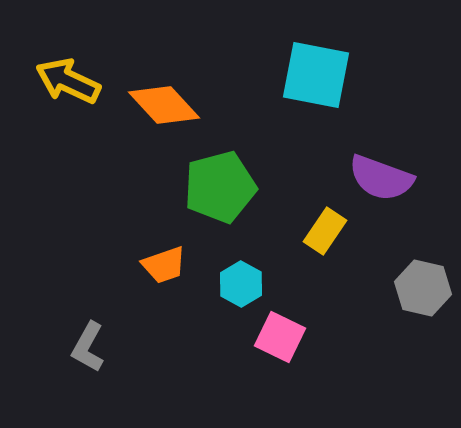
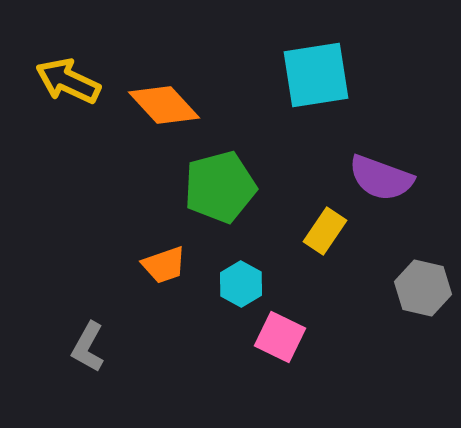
cyan square: rotated 20 degrees counterclockwise
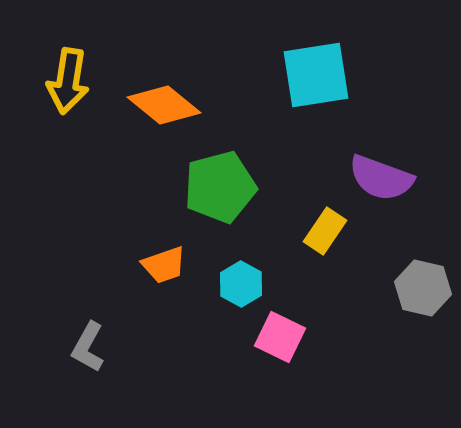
yellow arrow: rotated 106 degrees counterclockwise
orange diamond: rotated 8 degrees counterclockwise
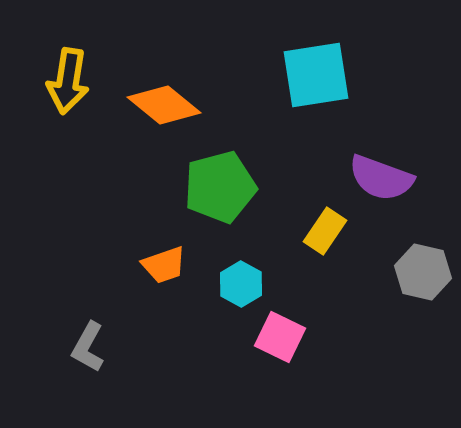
gray hexagon: moved 16 px up
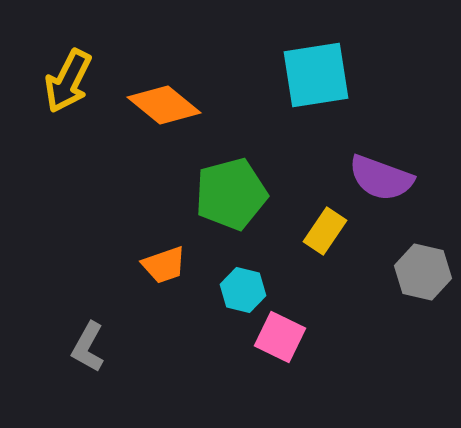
yellow arrow: rotated 18 degrees clockwise
green pentagon: moved 11 px right, 7 px down
cyan hexagon: moved 2 px right, 6 px down; rotated 15 degrees counterclockwise
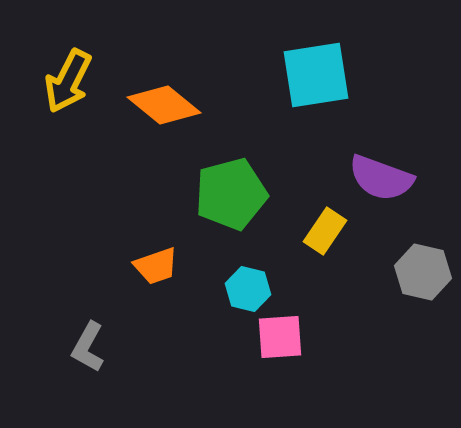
orange trapezoid: moved 8 px left, 1 px down
cyan hexagon: moved 5 px right, 1 px up
pink square: rotated 30 degrees counterclockwise
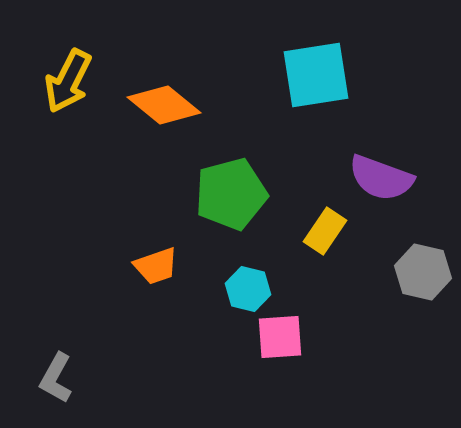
gray L-shape: moved 32 px left, 31 px down
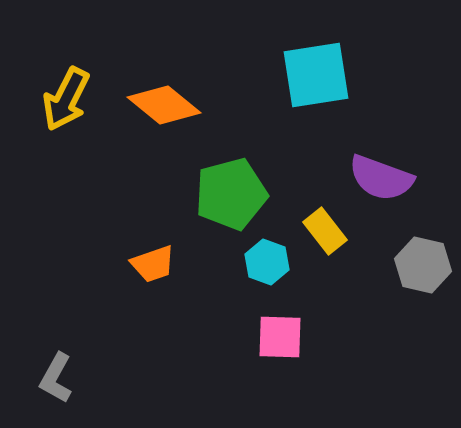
yellow arrow: moved 2 px left, 18 px down
yellow rectangle: rotated 72 degrees counterclockwise
orange trapezoid: moved 3 px left, 2 px up
gray hexagon: moved 7 px up
cyan hexagon: moved 19 px right, 27 px up; rotated 6 degrees clockwise
pink square: rotated 6 degrees clockwise
